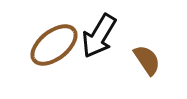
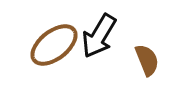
brown semicircle: rotated 12 degrees clockwise
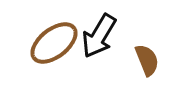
brown ellipse: moved 2 px up
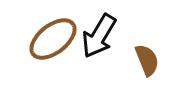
brown ellipse: moved 1 px left, 4 px up
